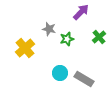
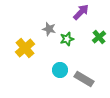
cyan circle: moved 3 px up
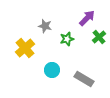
purple arrow: moved 6 px right, 6 px down
gray star: moved 4 px left, 3 px up
cyan circle: moved 8 px left
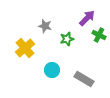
green cross: moved 2 px up; rotated 24 degrees counterclockwise
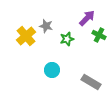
gray star: moved 1 px right
yellow cross: moved 1 px right, 12 px up
gray rectangle: moved 7 px right, 3 px down
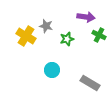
purple arrow: moved 1 px left, 1 px up; rotated 54 degrees clockwise
yellow cross: rotated 18 degrees counterclockwise
gray rectangle: moved 1 px left, 1 px down
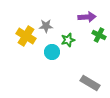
purple arrow: moved 1 px right; rotated 12 degrees counterclockwise
gray star: rotated 16 degrees counterclockwise
green star: moved 1 px right, 1 px down
cyan circle: moved 18 px up
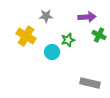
gray star: moved 10 px up
gray rectangle: rotated 18 degrees counterclockwise
